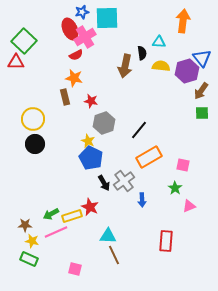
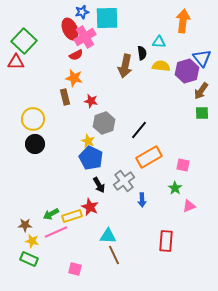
black arrow at (104, 183): moved 5 px left, 2 px down
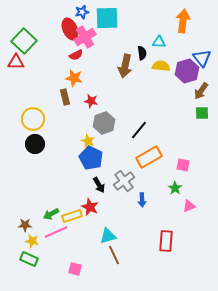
cyan triangle at (108, 236): rotated 18 degrees counterclockwise
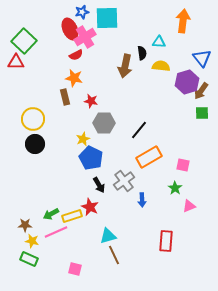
purple hexagon at (187, 71): moved 11 px down
gray hexagon at (104, 123): rotated 20 degrees clockwise
yellow star at (88, 141): moved 5 px left, 2 px up; rotated 24 degrees clockwise
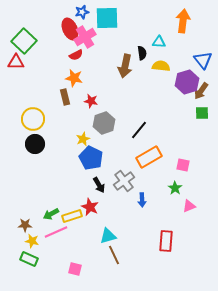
blue triangle at (202, 58): moved 1 px right, 2 px down
gray hexagon at (104, 123): rotated 20 degrees counterclockwise
